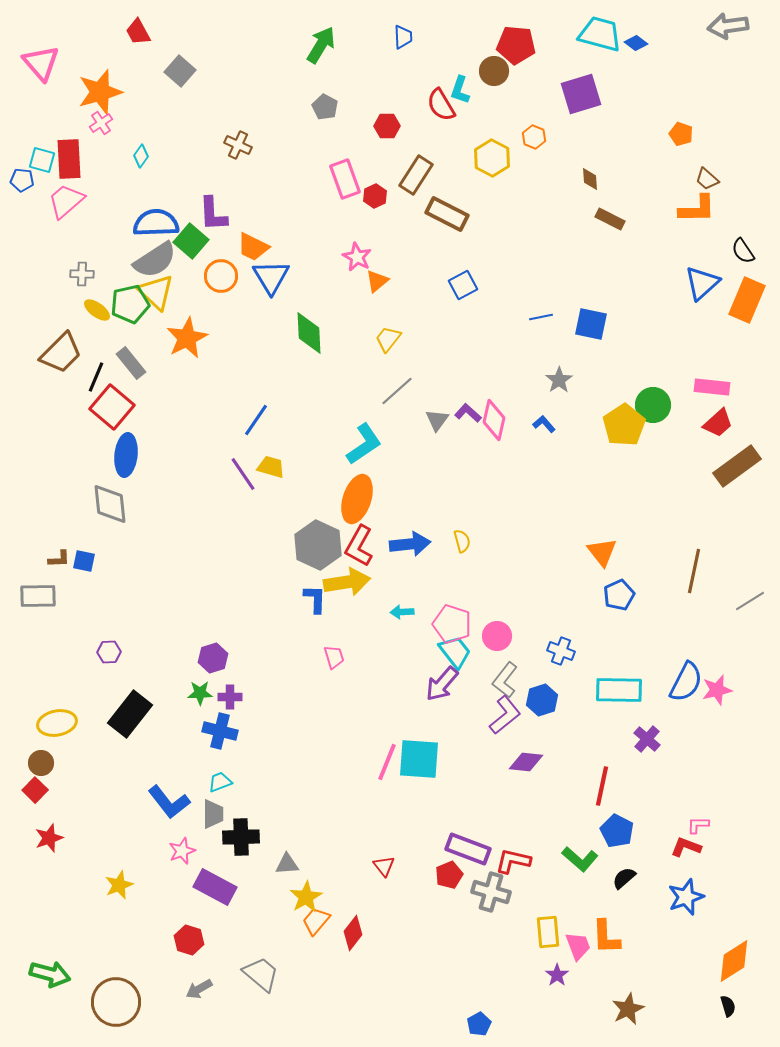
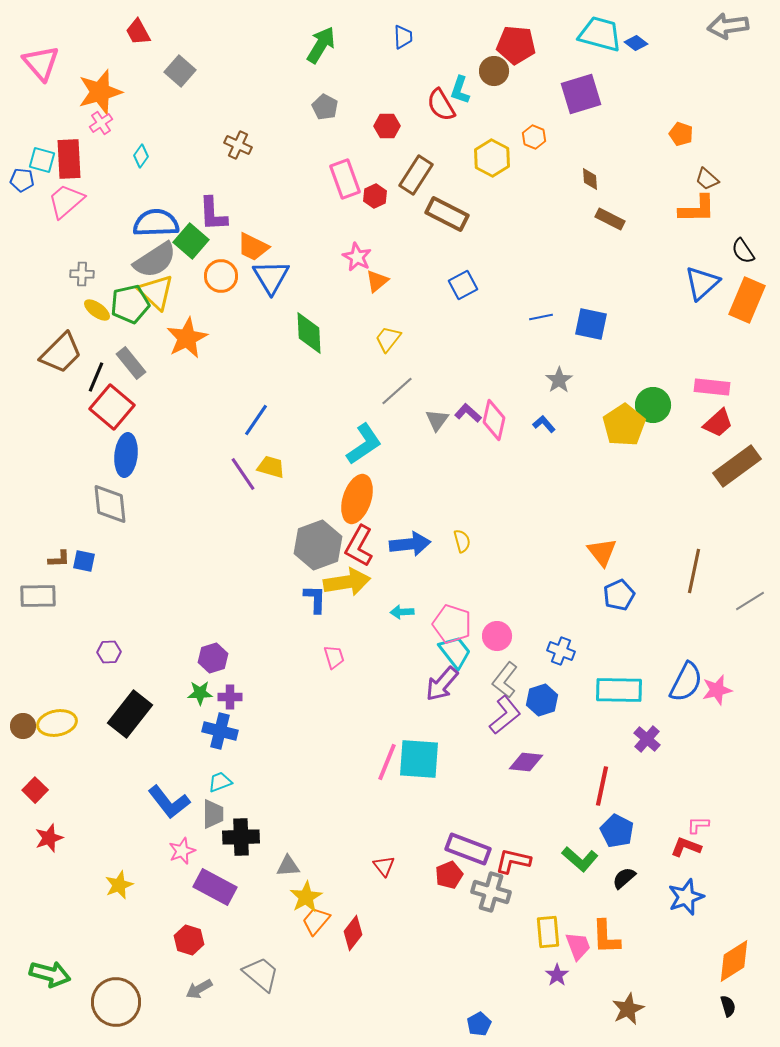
gray hexagon at (318, 545): rotated 15 degrees clockwise
brown circle at (41, 763): moved 18 px left, 37 px up
gray triangle at (287, 864): moved 1 px right, 2 px down
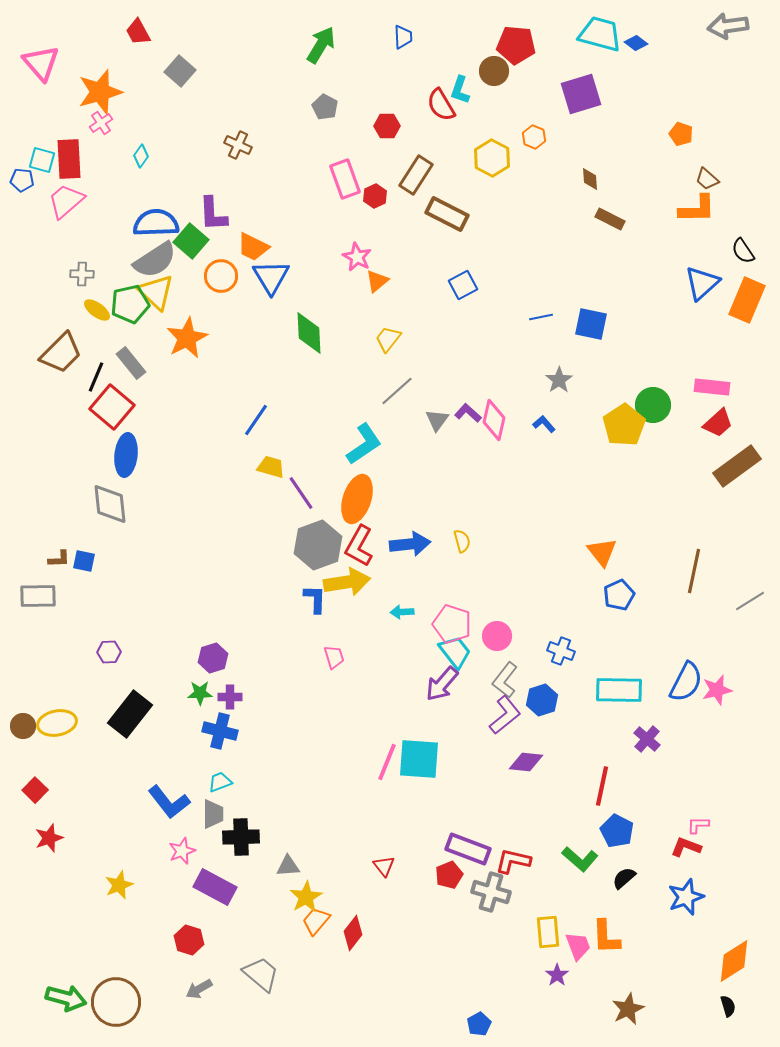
purple line at (243, 474): moved 58 px right, 19 px down
green arrow at (50, 974): moved 16 px right, 24 px down
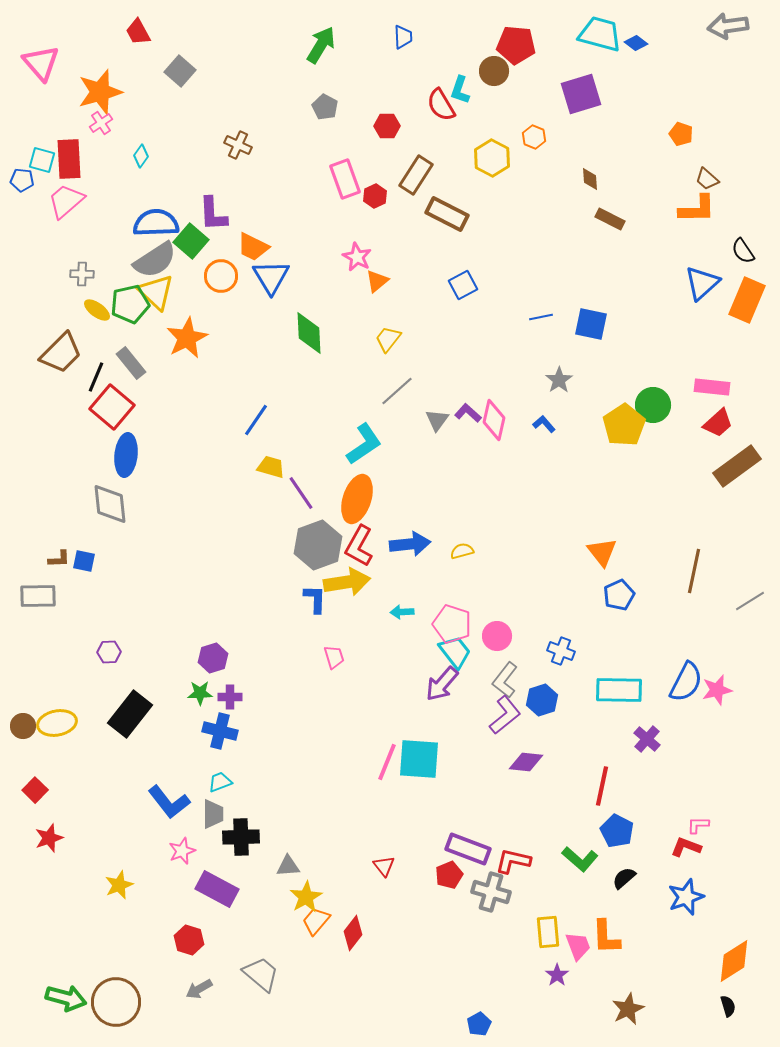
yellow semicircle at (462, 541): moved 10 px down; rotated 90 degrees counterclockwise
purple rectangle at (215, 887): moved 2 px right, 2 px down
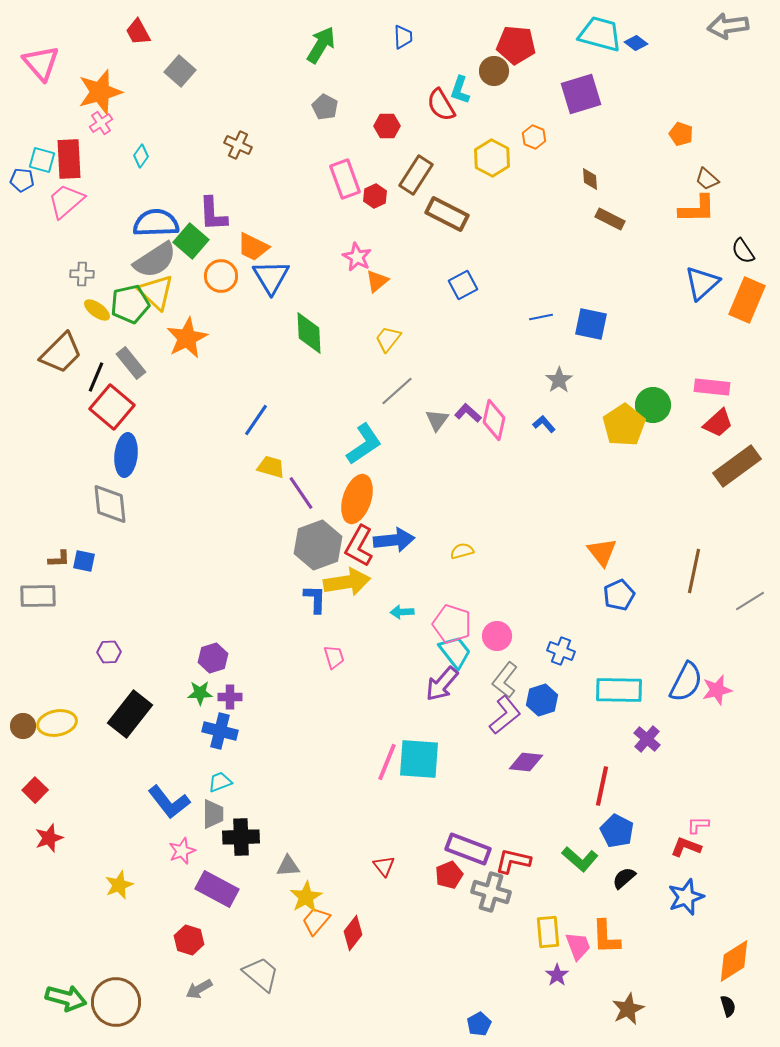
blue arrow at (410, 544): moved 16 px left, 4 px up
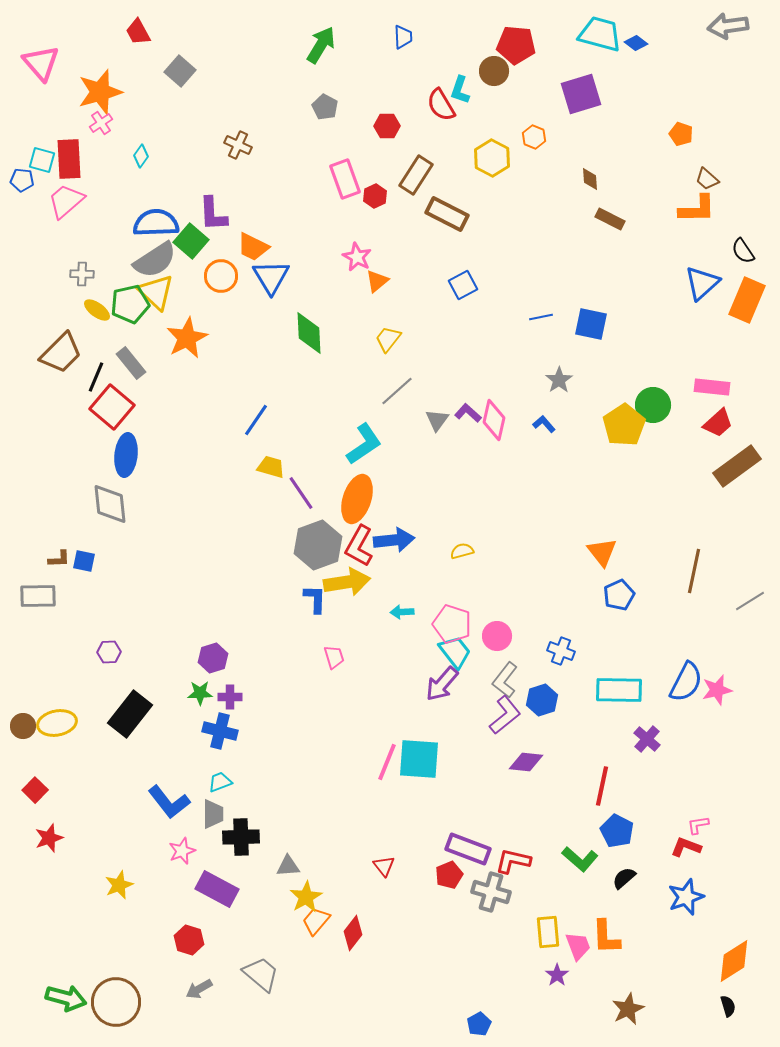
pink L-shape at (698, 825): rotated 10 degrees counterclockwise
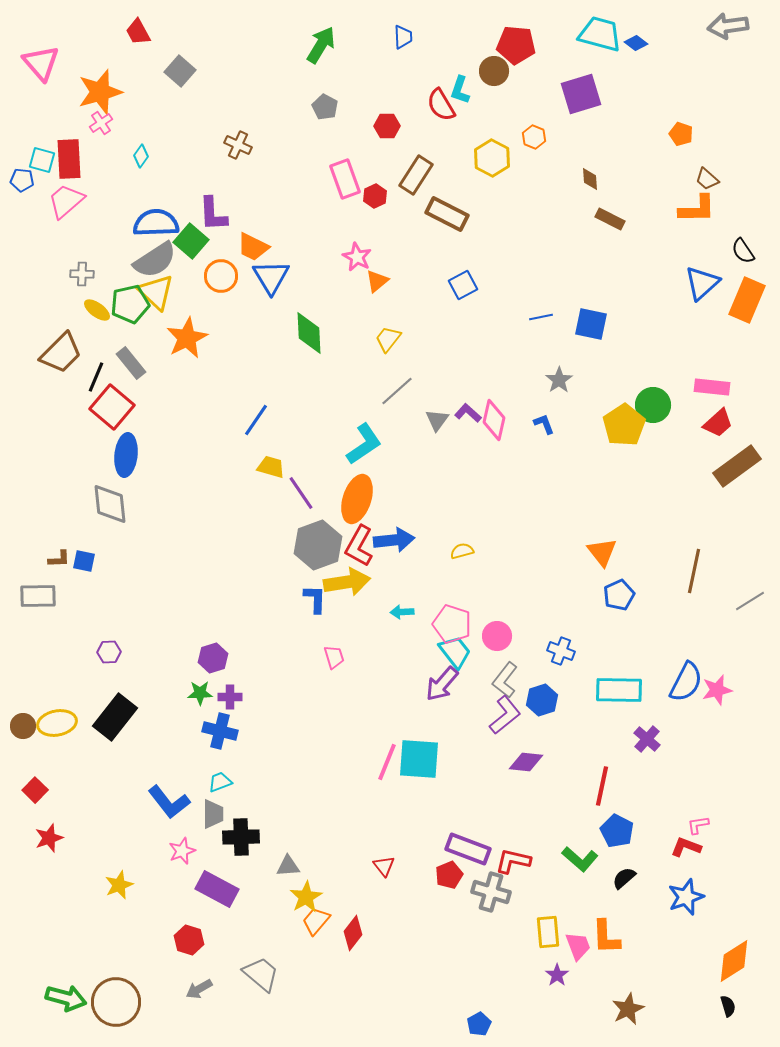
blue L-shape at (544, 424): rotated 20 degrees clockwise
black rectangle at (130, 714): moved 15 px left, 3 px down
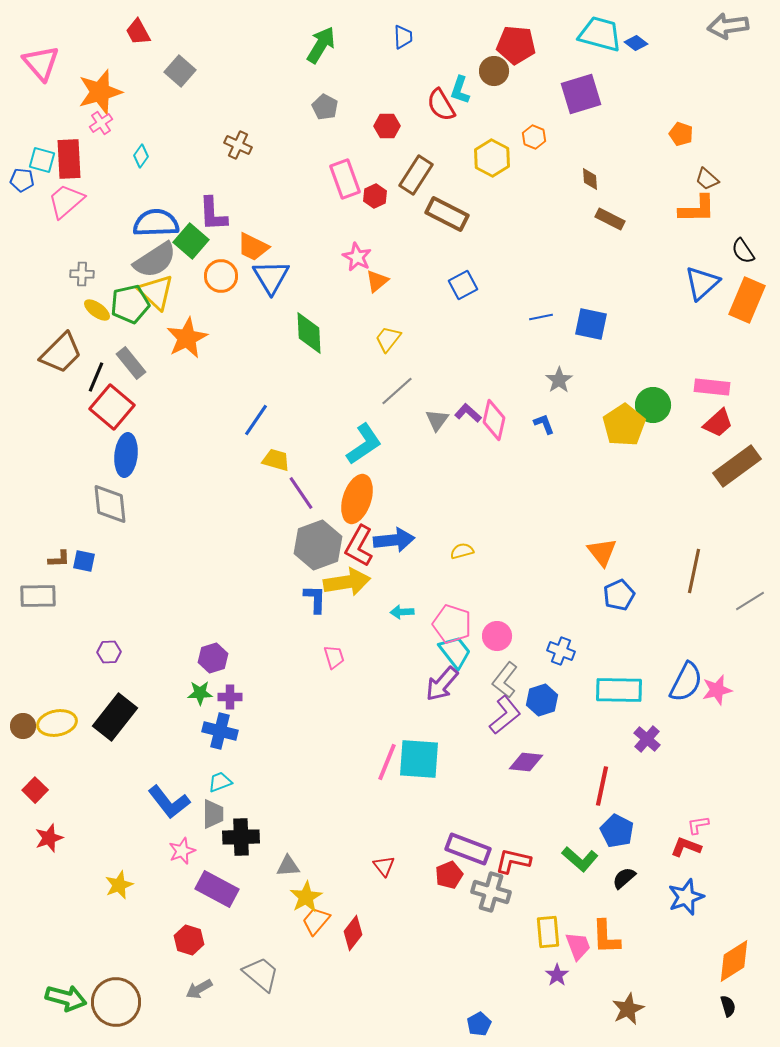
yellow trapezoid at (271, 467): moved 5 px right, 7 px up
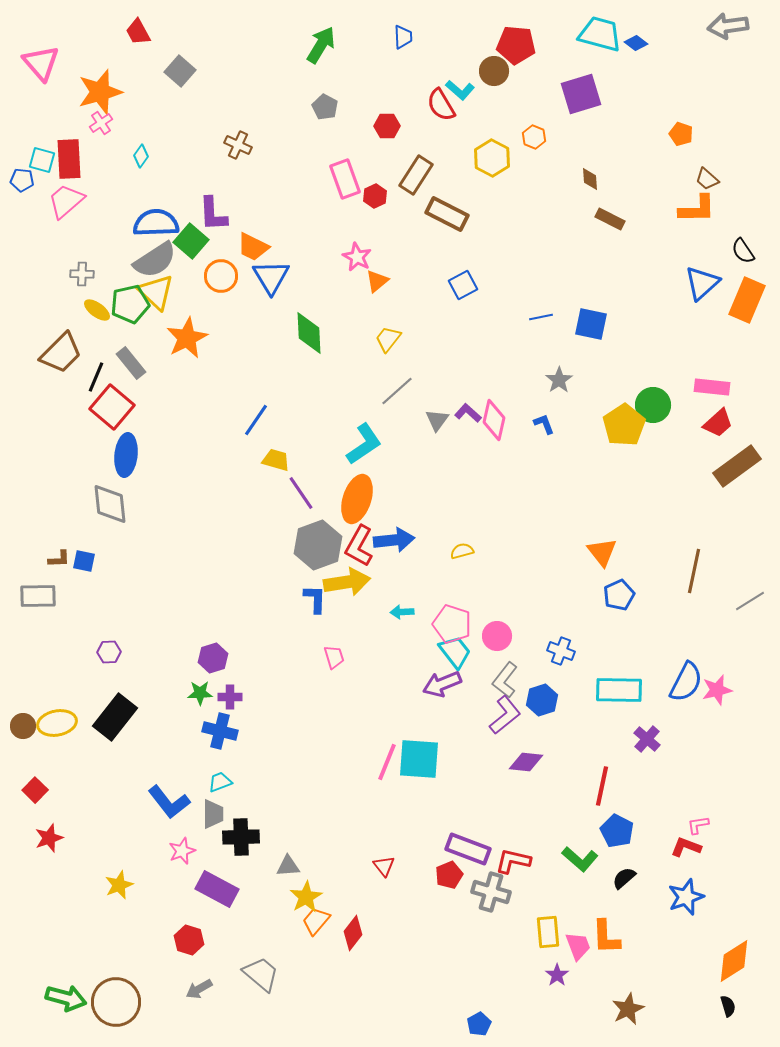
cyan L-shape at (460, 90): rotated 68 degrees counterclockwise
purple arrow at (442, 684): rotated 27 degrees clockwise
